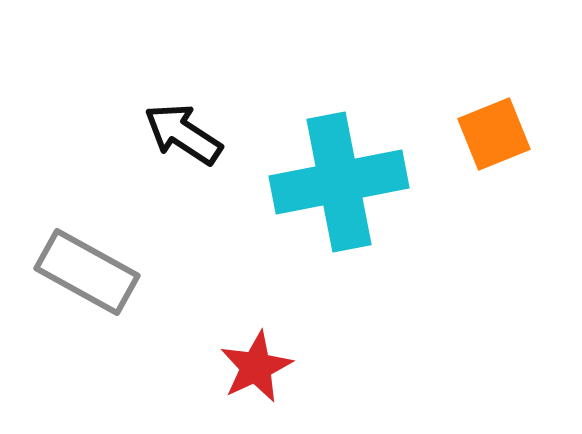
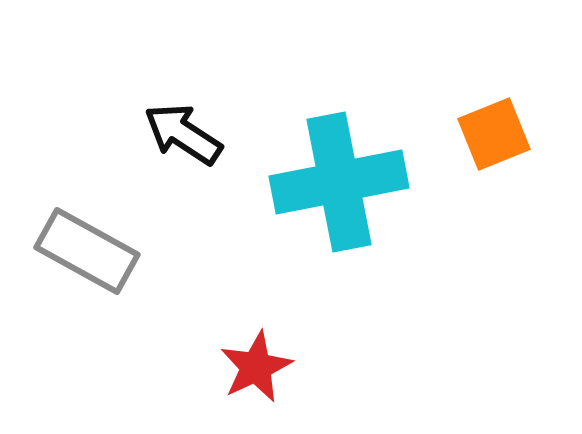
gray rectangle: moved 21 px up
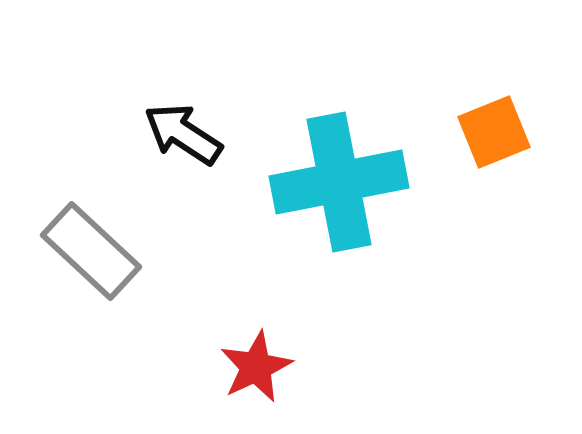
orange square: moved 2 px up
gray rectangle: moved 4 px right; rotated 14 degrees clockwise
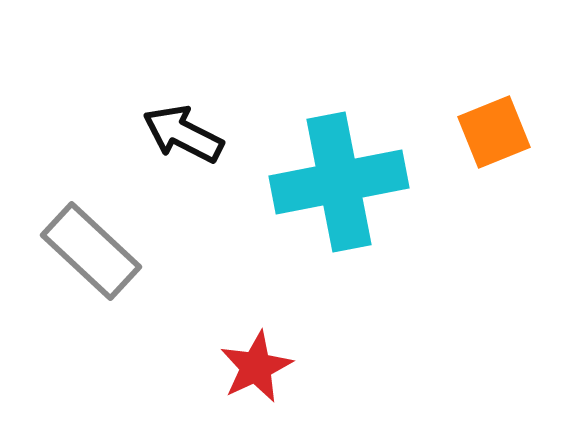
black arrow: rotated 6 degrees counterclockwise
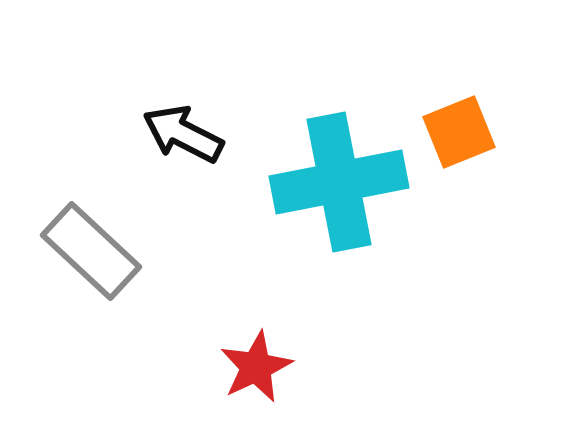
orange square: moved 35 px left
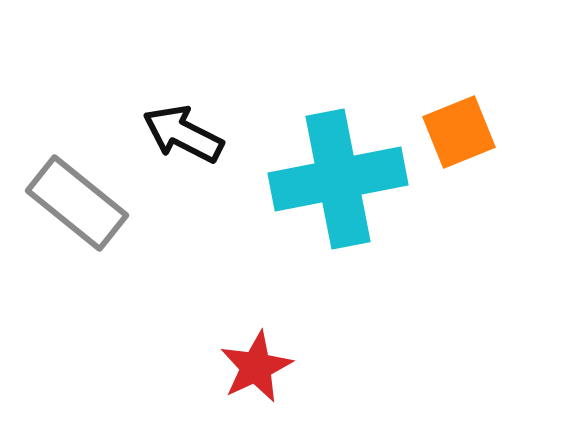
cyan cross: moved 1 px left, 3 px up
gray rectangle: moved 14 px left, 48 px up; rotated 4 degrees counterclockwise
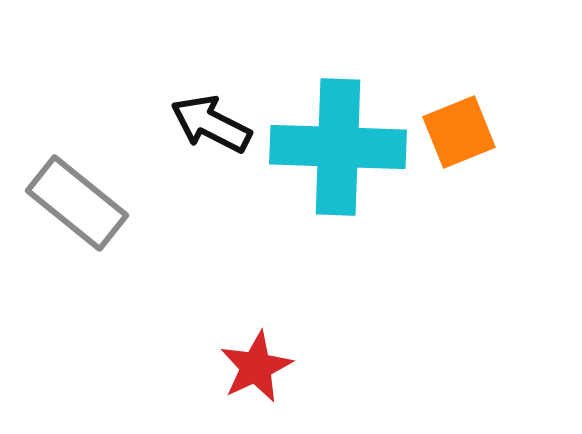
black arrow: moved 28 px right, 10 px up
cyan cross: moved 32 px up; rotated 13 degrees clockwise
